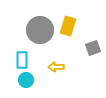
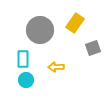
yellow rectangle: moved 7 px right, 3 px up; rotated 18 degrees clockwise
cyan rectangle: moved 1 px right, 1 px up
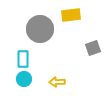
yellow rectangle: moved 4 px left, 8 px up; rotated 48 degrees clockwise
gray circle: moved 1 px up
yellow arrow: moved 1 px right, 15 px down
cyan circle: moved 2 px left, 1 px up
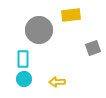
gray circle: moved 1 px left, 1 px down
